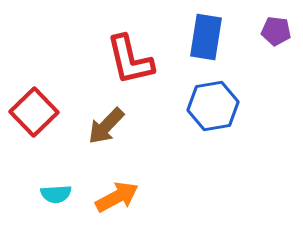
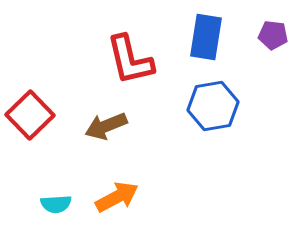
purple pentagon: moved 3 px left, 4 px down
red square: moved 4 px left, 3 px down
brown arrow: rotated 24 degrees clockwise
cyan semicircle: moved 10 px down
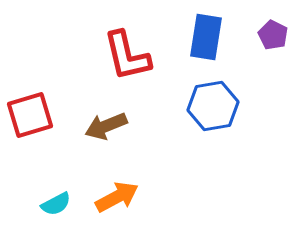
purple pentagon: rotated 20 degrees clockwise
red L-shape: moved 3 px left, 4 px up
red square: rotated 27 degrees clockwise
cyan semicircle: rotated 24 degrees counterclockwise
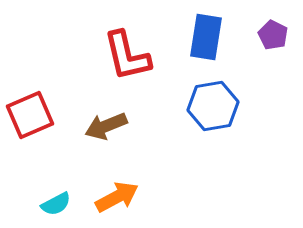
red square: rotated 6 degrees counterclockwise
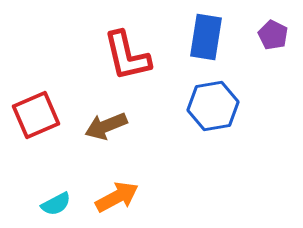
red square: moved 6 px right
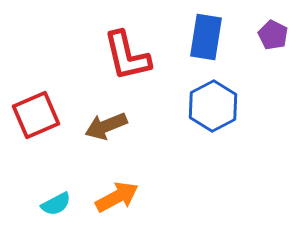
blue hexagon: rotated 18 degrees counterclockwise
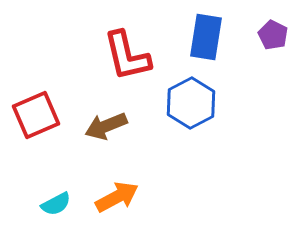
blue hexagon: moved 22 px left, 3 px up
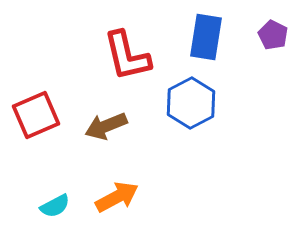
cyan semicircle: moved 1 px left, 2 px down
